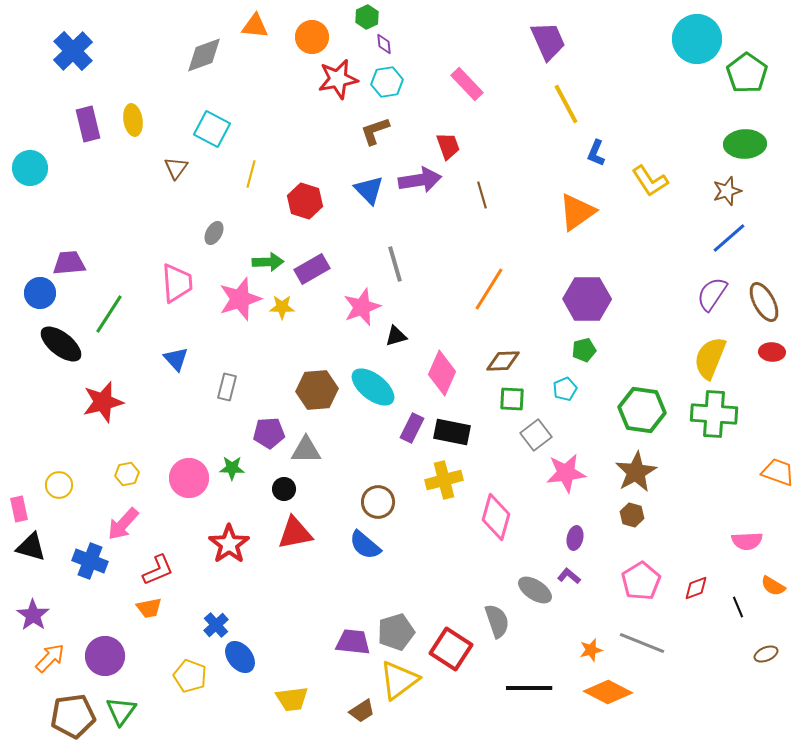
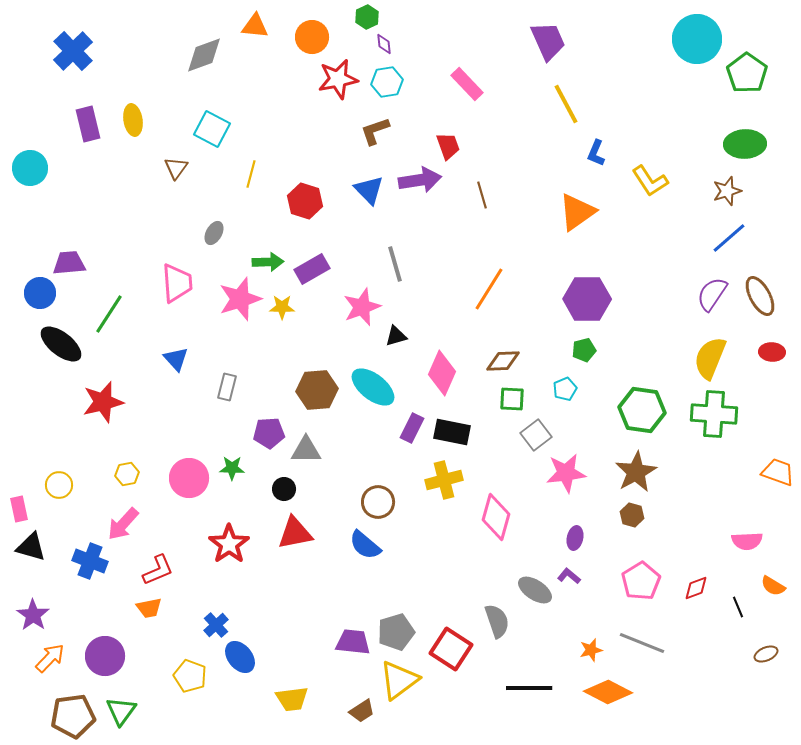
brown ellipse at (764, 302): moved 4 px left, 6 px up
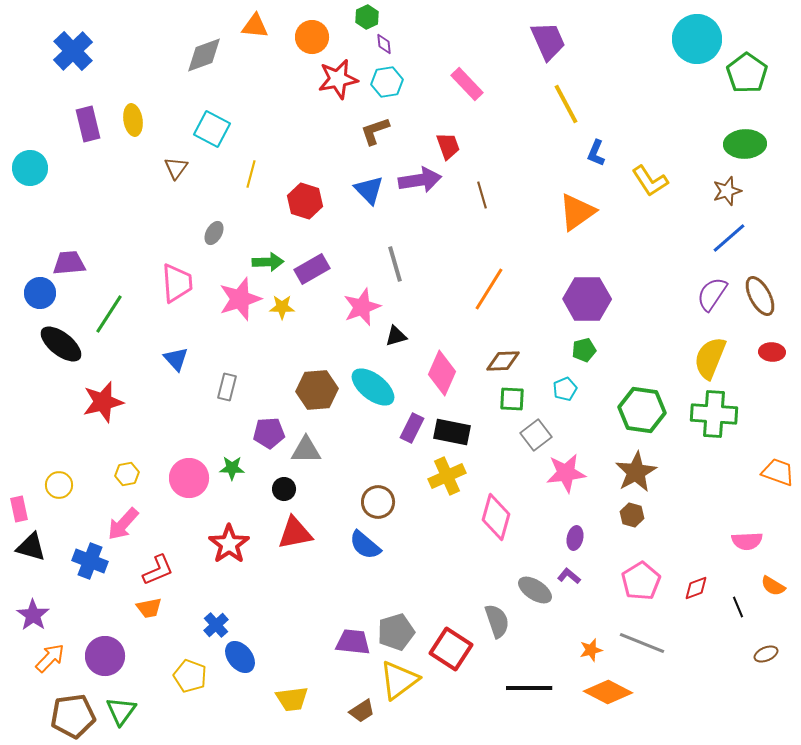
yellow cross at (444, 480): moved 3 px right, 4 px up; rotated 9 degrees counterclockwise
